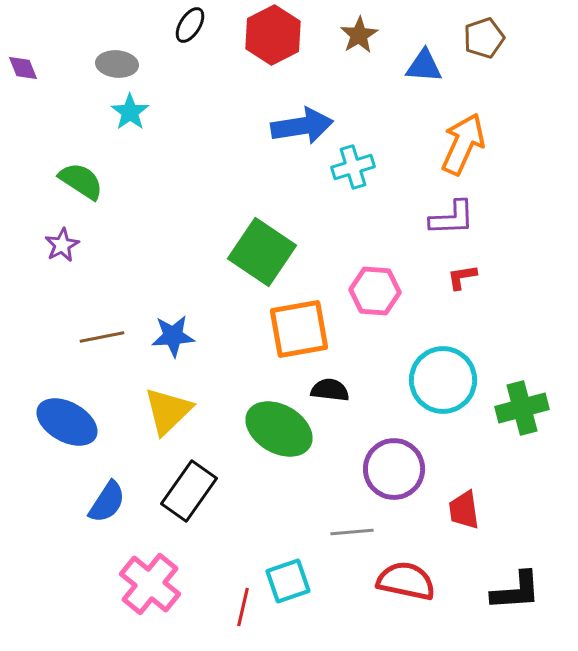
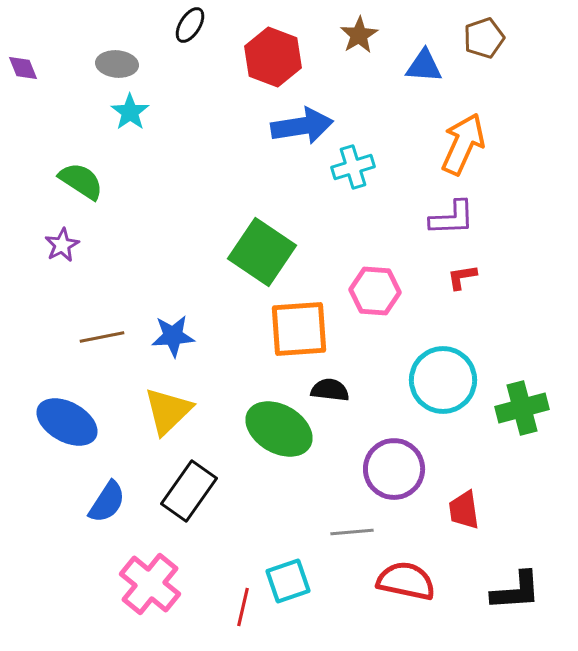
red hexagon: moved 22 px down; rotated 12 degrees counterclockwise
orange square: rotated 6 degrees clockwise
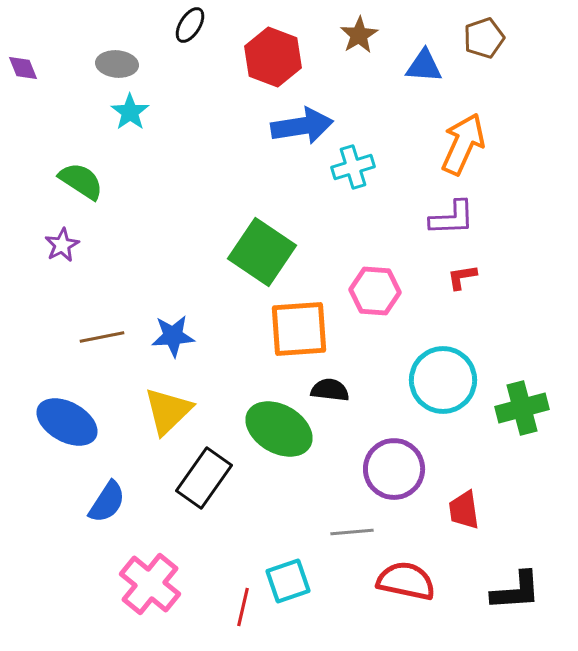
black rectangle: moved 15 px right, 13 px up
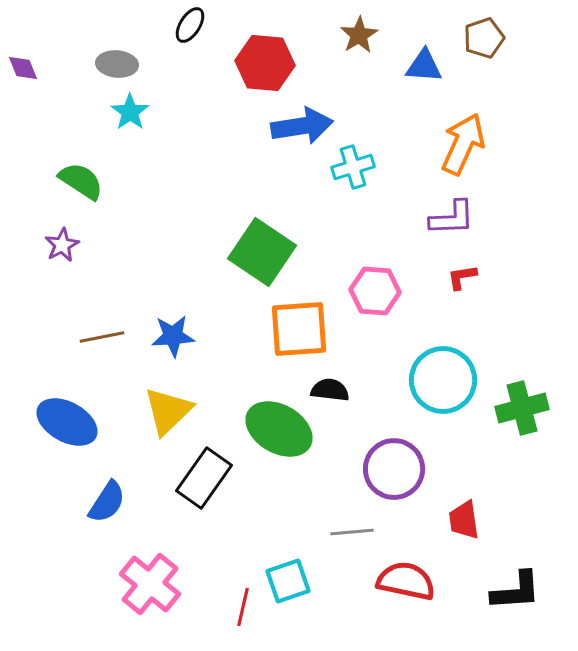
red hexagon: moved 8 px left, 6 px down; rotated 16 degrees counterclockwise
red trapezoid: moved 10 px down
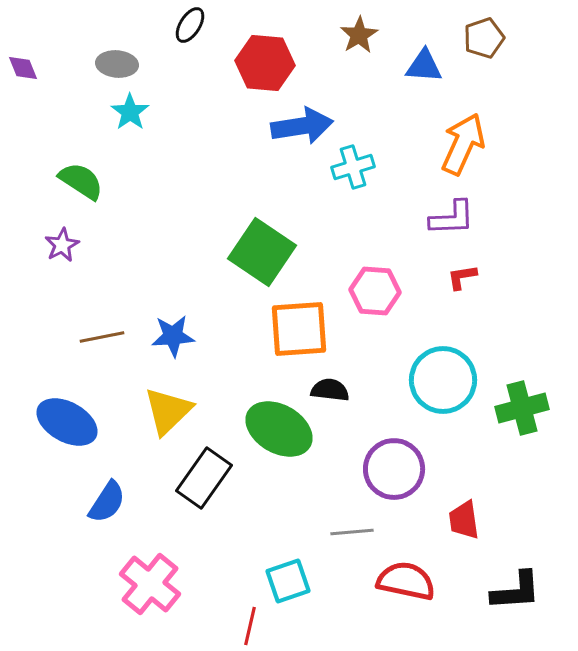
red line: moved 7 px right, 19 px down
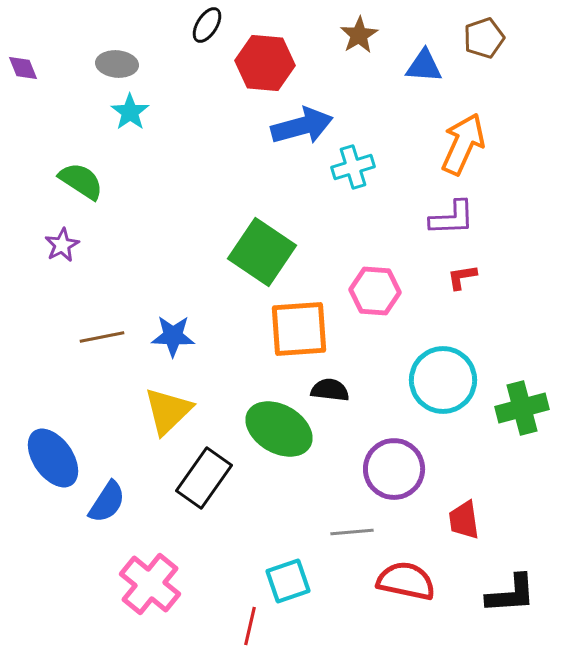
black ellipse: moved 17 px right
blue arrow: rotated 6 degrees counterclockwise
blue star: rotated 6 degrees clockwise
blue ellipse: moved 14 px left, 36 px down; rotated 26 degrees clockwise
black L-shape: moved 5 px left, 3 px down
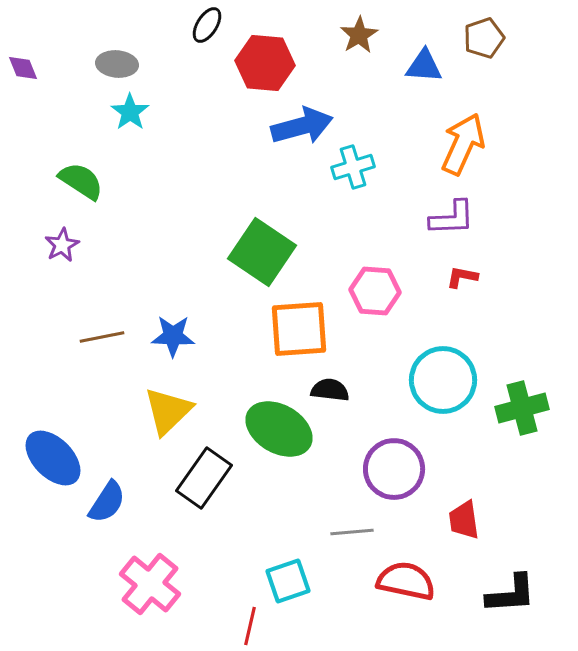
red L-shape: rotated 20 degrees clockwise
blue ellipse: rotated 10 degrees counterclockwise
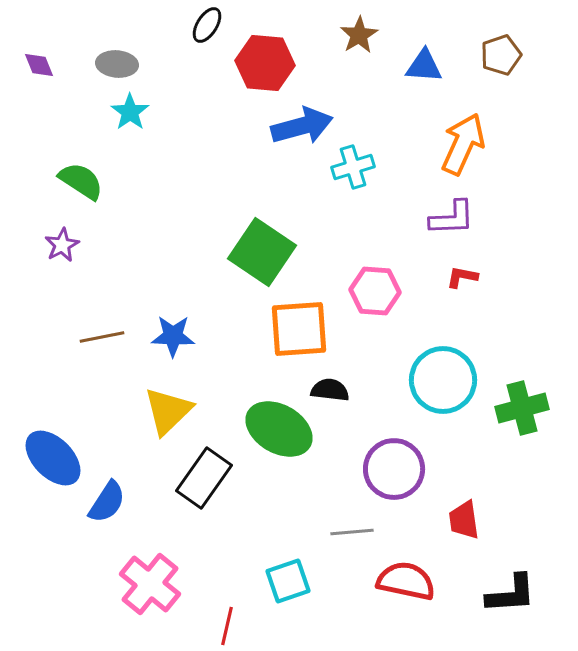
brown pentagon: moved 17 px right, 17 px down
purple diamond: moved 16 px right, 3 px up
red line: moved 23 px left
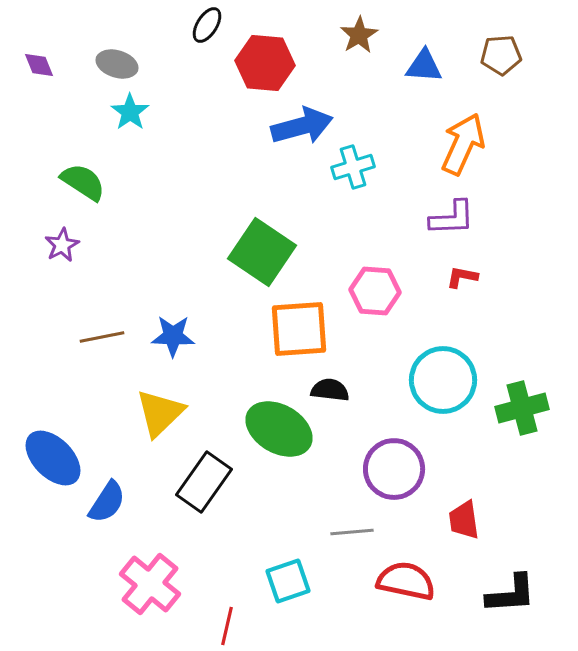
brown pentagon: rotated 15 degrees clockwise
gray ellipse: rotated 12 degrees clockwise
green semicircle: moved 2 px right, 1 px down
yellow triangle: moved 8 px left, 2 px down
black rectangle: moved 4 px down
